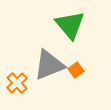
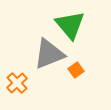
gray triangle: moved 11 px up
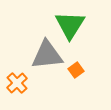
green triangle: rotated 12 degrees clockwise
gray triangle: moved 2 px left, 1 px down; rotated 16 degrees clockwise
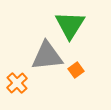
gray triangle: moved 1 px down
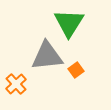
green triangle: moved 1 px left, 2 px up
orange cross: moved 1 px left, 1 px down
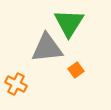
gray triangle: moved 8 px up
orange cross: rotated 20 degrees counterclockwise
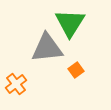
green triangle: moved 1 px right
orange cross: rotated 25 degrees clockwise
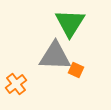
gray triangle: moved 8 px right, 8 px down; rotated 8 degrees clockwise
orange square: rotated 28 degrees counterclockwise
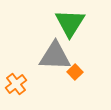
orange square: moved 1 px left, 2 px down; rotated 21 degrees clockwise
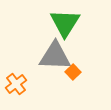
green triangle: moved 5 px left
orange square: moved 2 px left
